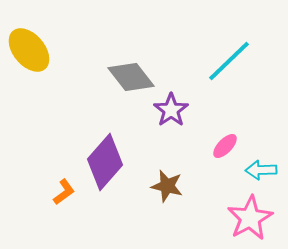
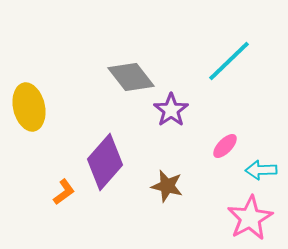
yellow ellipse: moved 57 px down; rotated 27 degrees clockwise
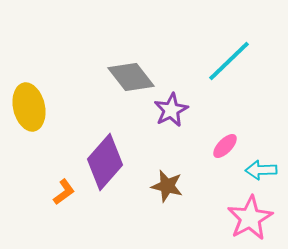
purple star: rotated 8 degrees clockwise
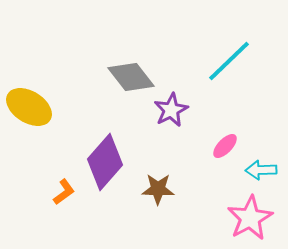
yellow ellipse: rotated 45 degrees counterclockwise
brown star: moved 9 px left, 3 px down; rotated 12 degrees counterclockwise
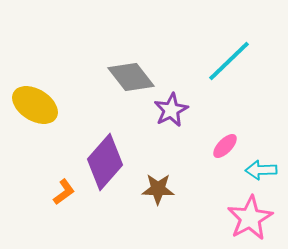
yellow ellipse: moved 6 px right, 2 px up
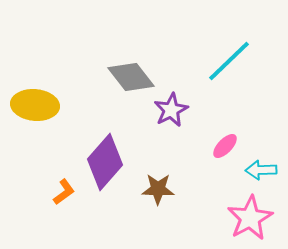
yellow ellipse: rotated 27 degrees counterclockwise
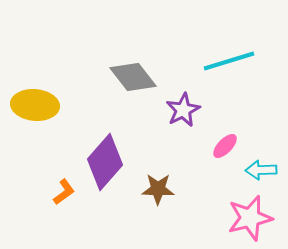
cyan line: rotated 27 degrees clockwise
gray diamond: moved 2 px right
purple star: moved 12 px right
pink star: rotated 15 degrees clockwise
